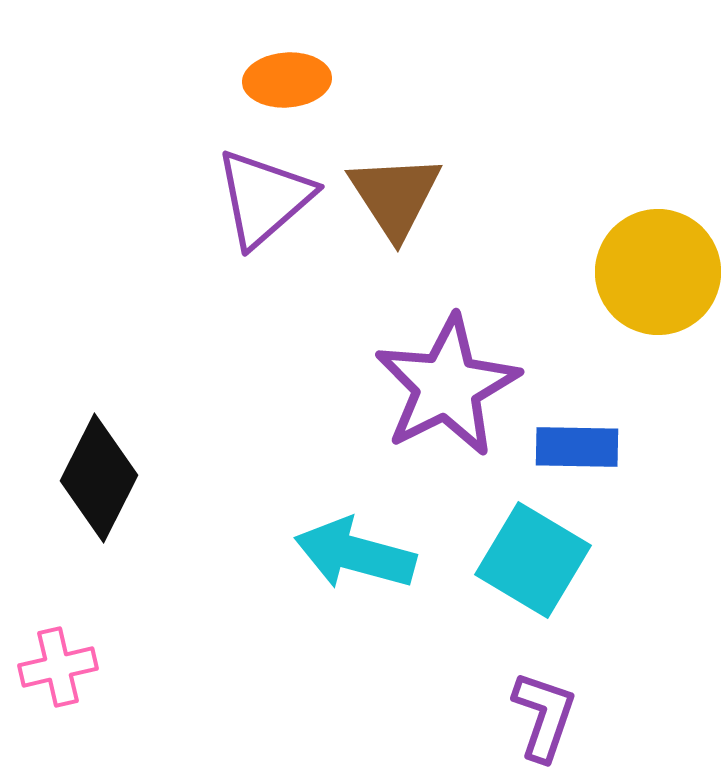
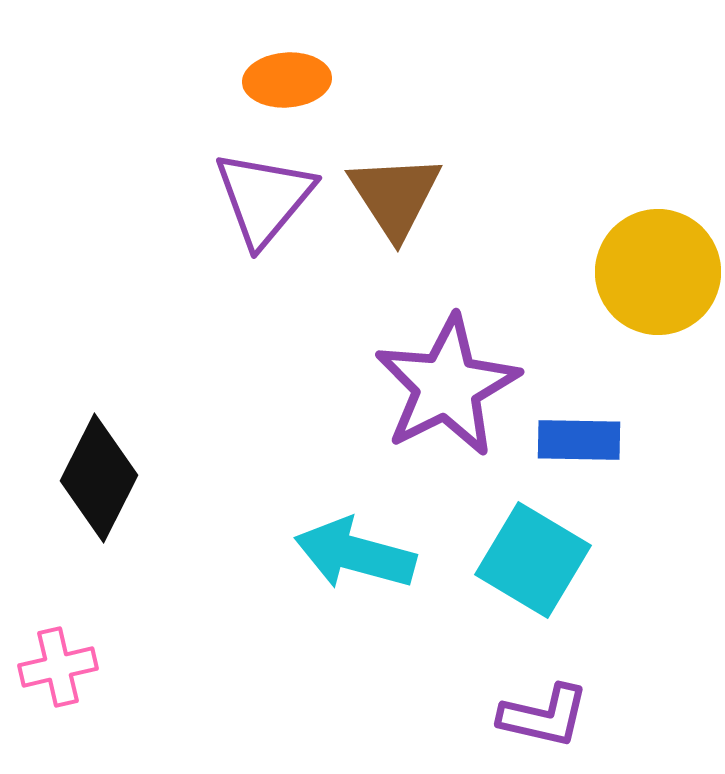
purple triangle: rotated 9 degrees counterclockwise
blue rectangle: moved 2 px right, 7 px up
purple L-shape: rotated 84 degrees clockwise
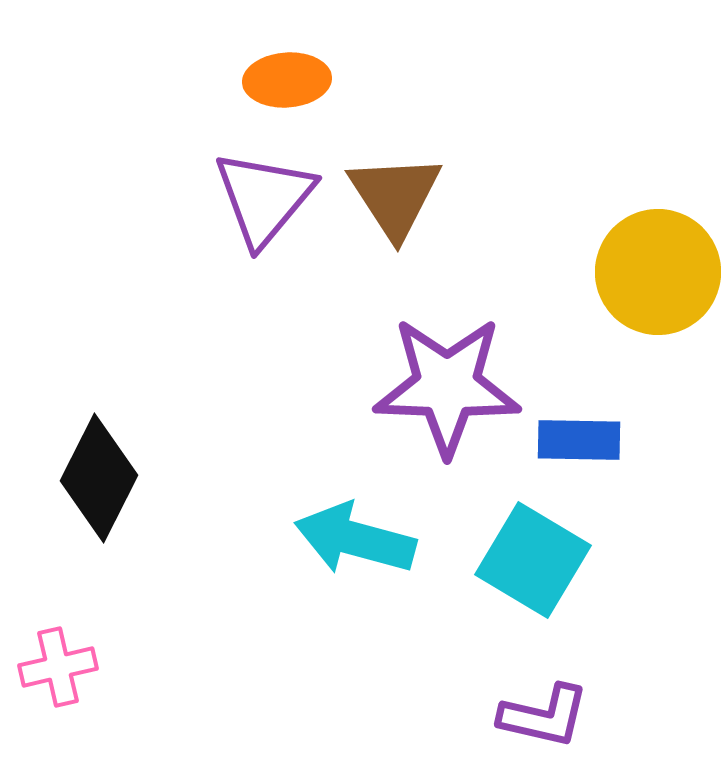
purple star: rotated 29 degrees clockwise
cyan arrow: moved 15 px up
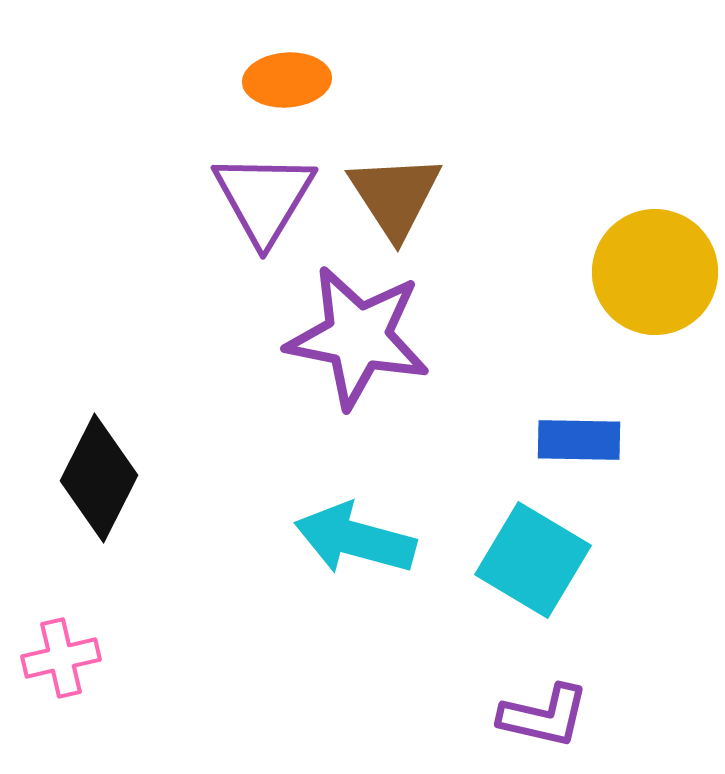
purple triangle: rotated 9 degrees counterclockwise
yellow circle: moved 3 px left
purple star: moved 89 px left, 49 px up; rotated 9 degrees clockwise
pink cross: moved 3 px right, 9 px up
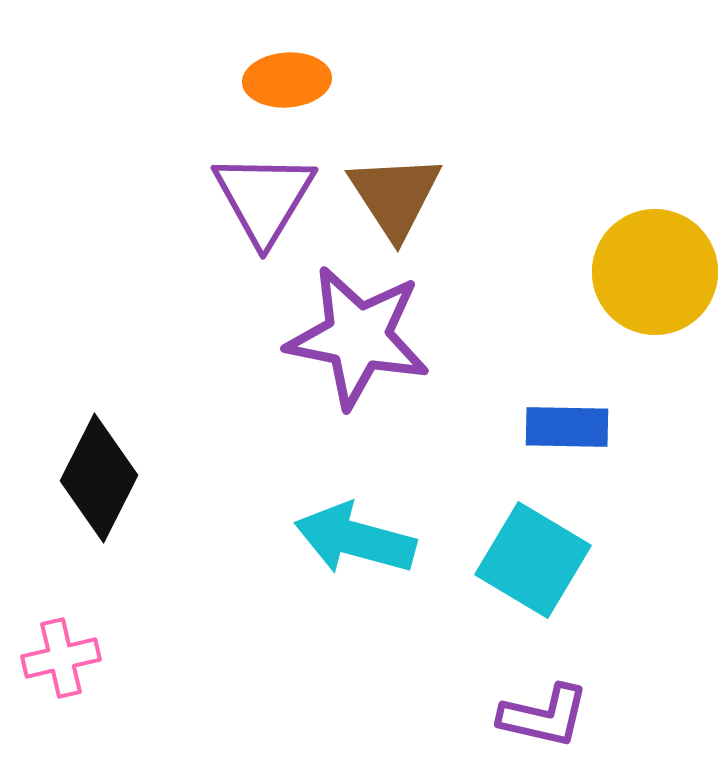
blue rectangle: moved 12 px left, 13 px up
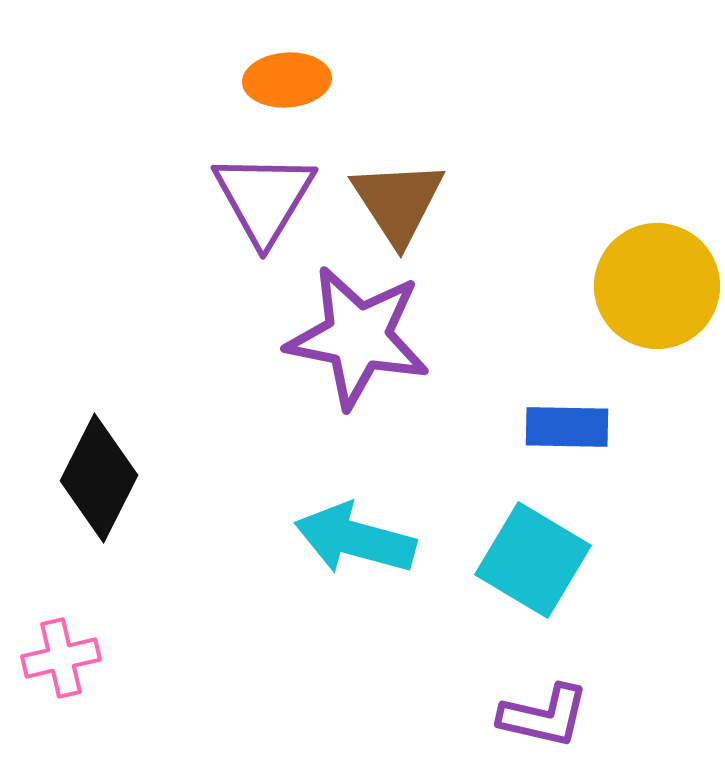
brown triangle: moved 3 px right, 6 px down
yellow circle: moved 2 px right, 14 px down
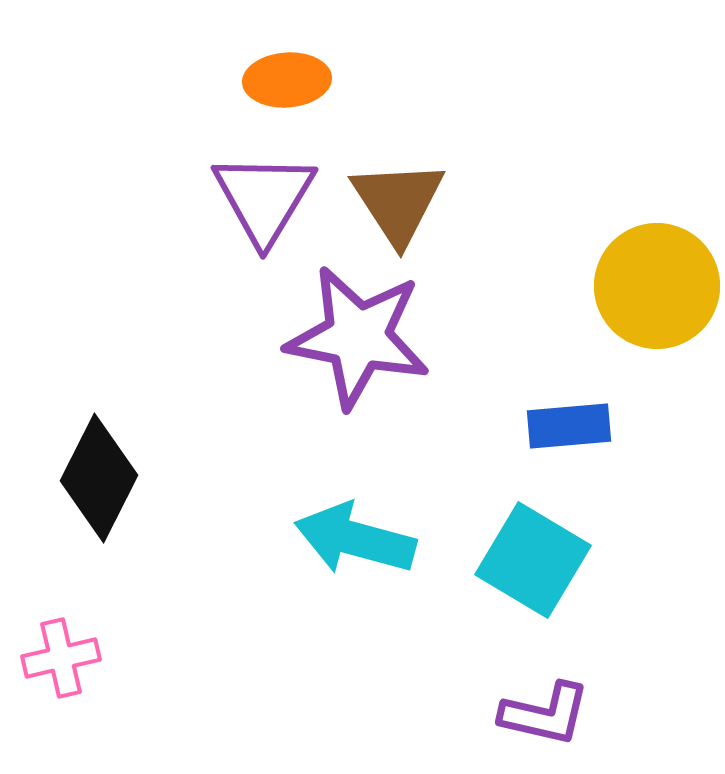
blue rectangle: moved 2 px right, 1 px up; rotated 6 degrees counterclockwise
purple L-shape: moved 1 px right, 2 px up
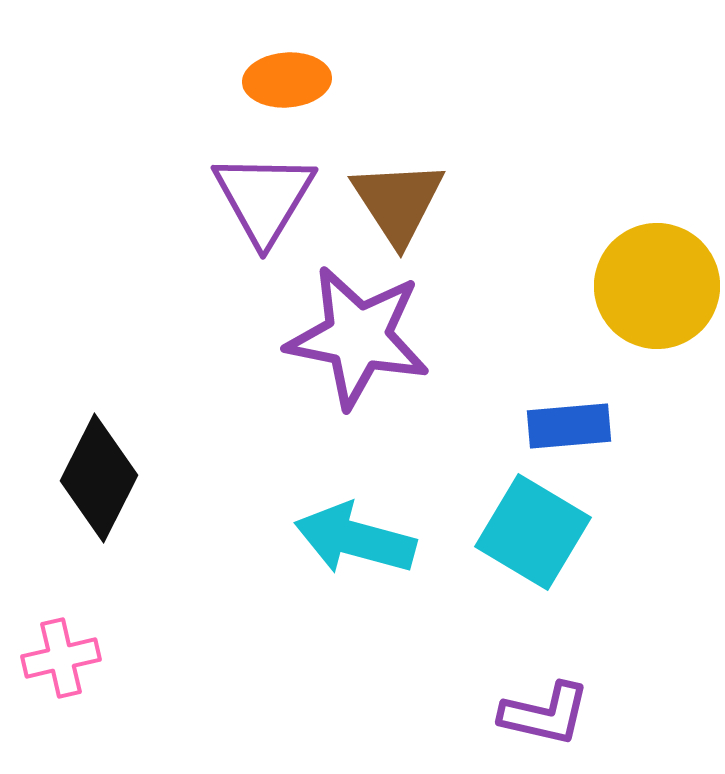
cyan square: moved 28 px up
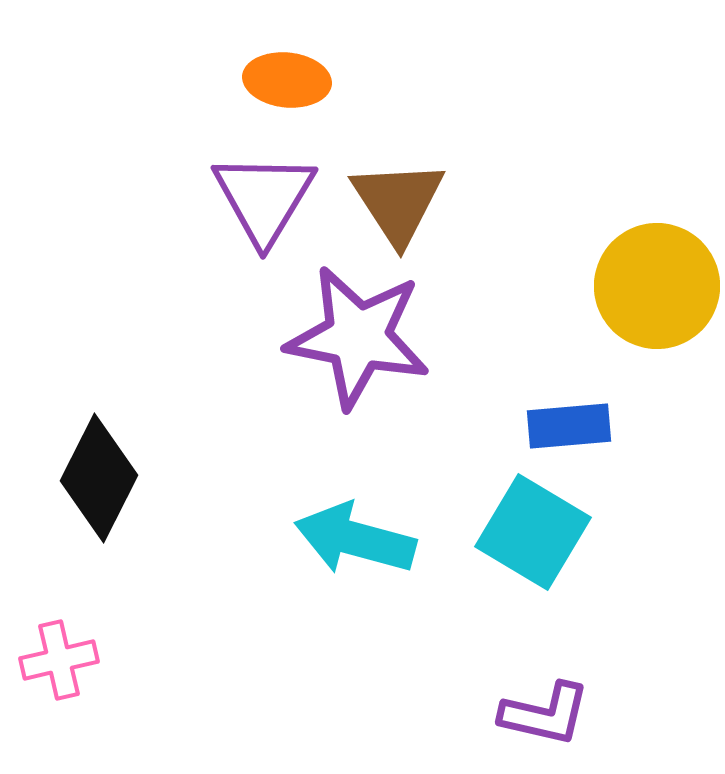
orange ellipse: rotated 10 degrees clockwise
pink cross: moved 2 px left, 2 px down
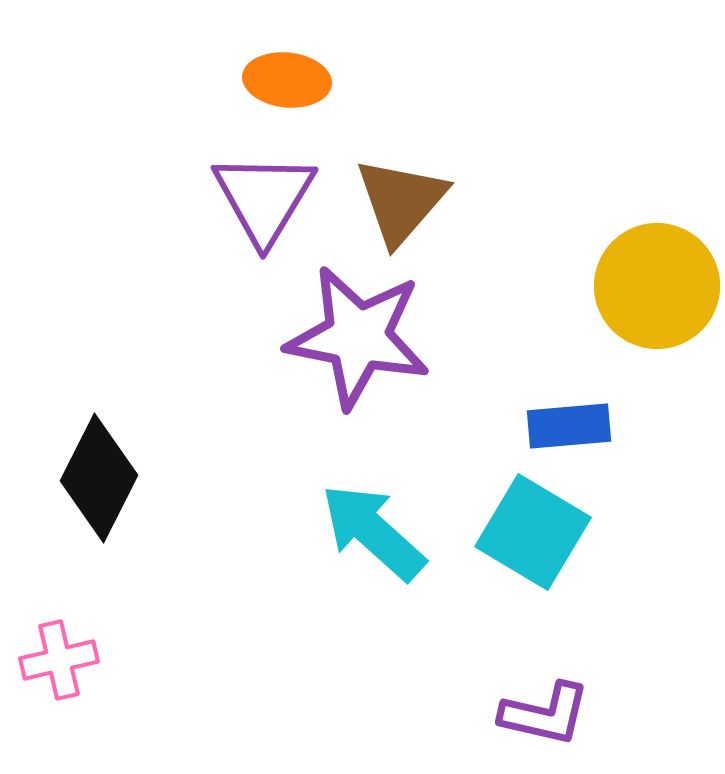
brown triangle: moved 3 px right, 1 px up; rotated 14 degrees clockwise
cyan arrow: moved 18 px right, 7 px up; rotated 27 degrees clockwise
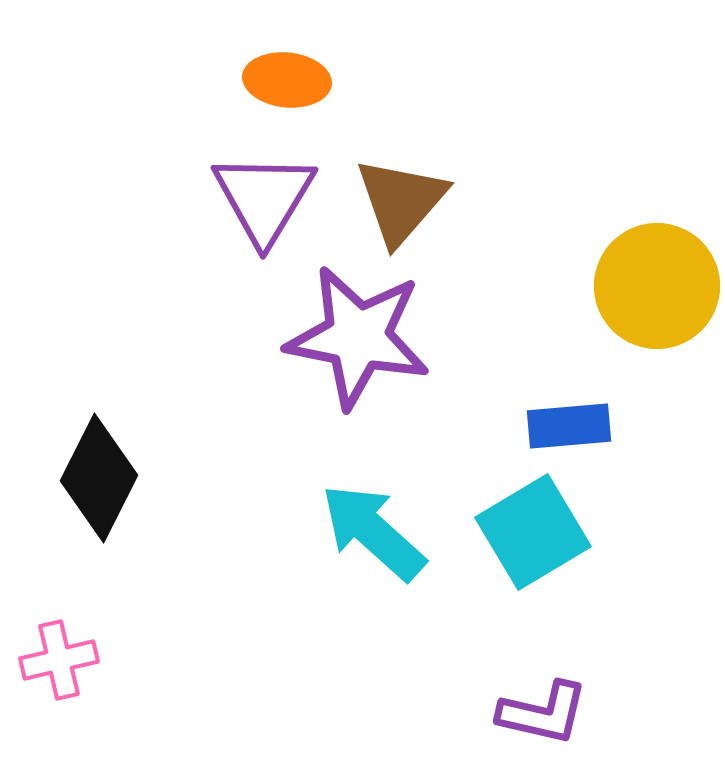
cyan square: rotated 28 degrees clockwise
purple L-shape: moved 2 px left, 1 px up
